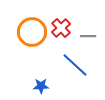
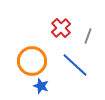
orange circle: moved 29 px down
gray line: rotated 70 degrees counterclockwise
blue star: rotated 21 degrees clockwise
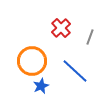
gray line: moved 2 px right, 1 px down
blue line: moved 6 px down
blue star: rotated 28 degrees clockwise
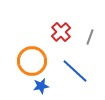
red cross: moved 4 px down
blue star: rotated 14 degrees clockwise
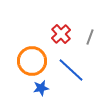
red cross: moved 2 px down
blue line: moved 4 px left, 1 px up
blue star: moved 2 px down
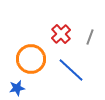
orange circle: moved 1 px left, 2 px up
blue star: moved 24 px left
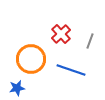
gray line: moved 4 px down
blue line: rotated 24 degrees counterclockwise
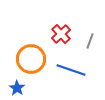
blue star: rotated 28 degrees counterclockwise
